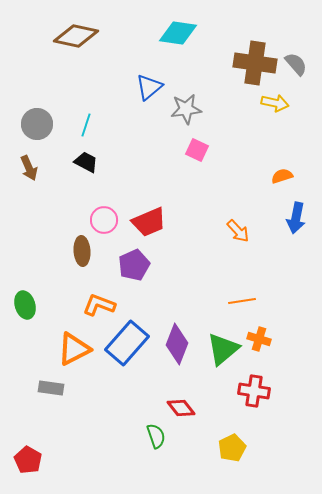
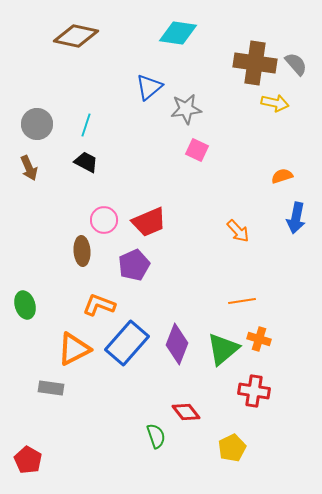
red diamond: moved 5 px right, 4 px down
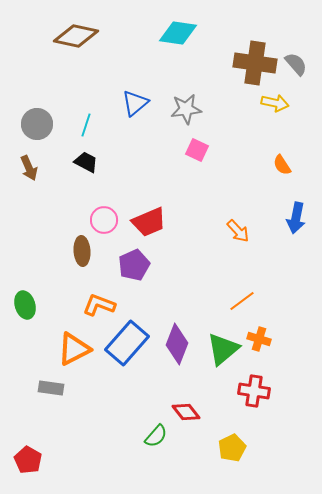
blue triangle: moved 14 px left, 16 px down
orange semicircle: moved 11 px up; rotated 105 degrees counterclockwise
orange line: rotated 28 degrees counterclockwise
green semicircle: rotated 60 degrees clockwise
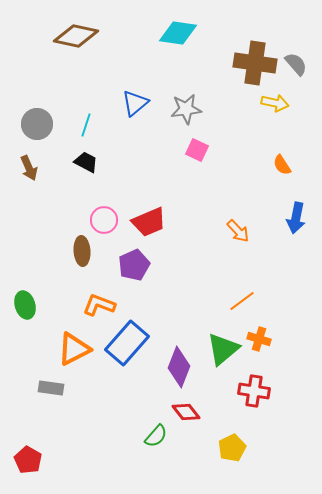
purple diamond: moved 2 px right, 23 px down
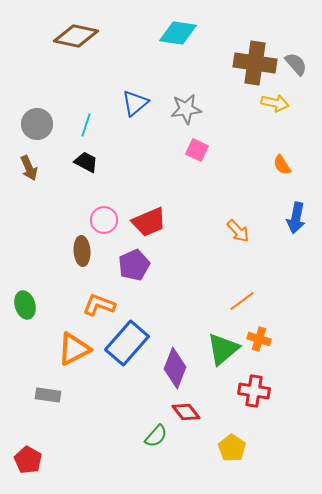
purple diamond: moved 4 px left, 1 px down
gray rectangle: moved 3 px left, 7 px down
yellow pentagon: rotated 12 degrees counterclockwise
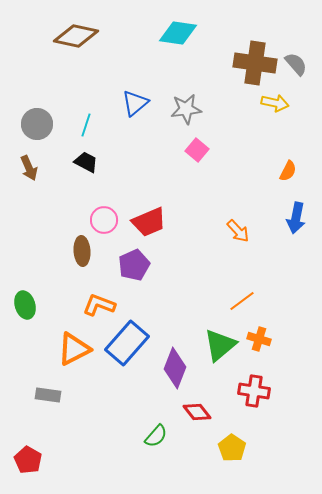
pink square: rotated 15 degrees clockwise
orange semicircle: moved 6 px right, 6 px down; rotated 120 degrees counterclockwise
green triangle: moved 3 px left, 4 px up
red diamond: moved 11 px right
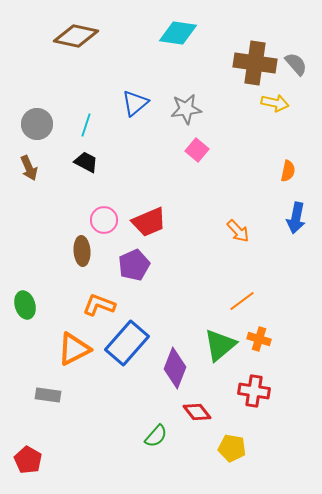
orange semicircle: rotated 15 degrees counterclockwise
yellow pentagon: rotated 24 degrees counterclockwise
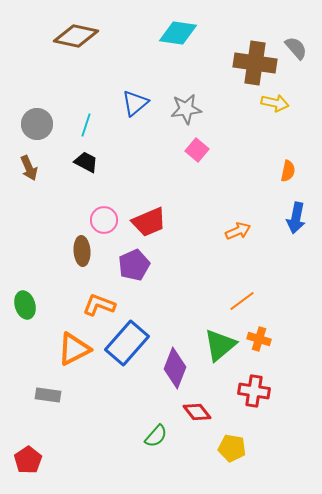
gray semicircle: moved 16 px up
orange arrow: rotated 70 degrees counterclockwise
red pentagon: rotated 8 degrees clockwise
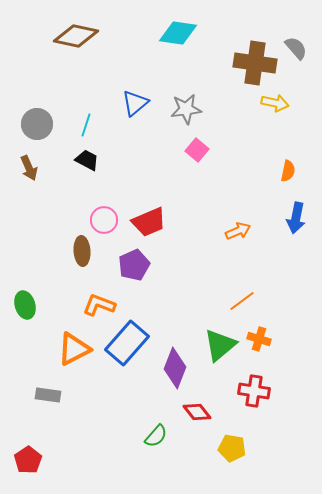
black trapezoid: moved 1 px right, 2 px up
